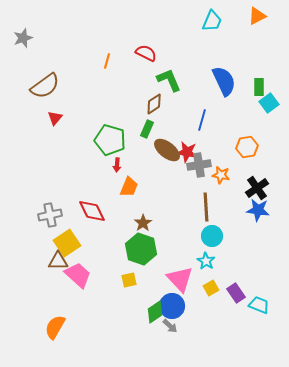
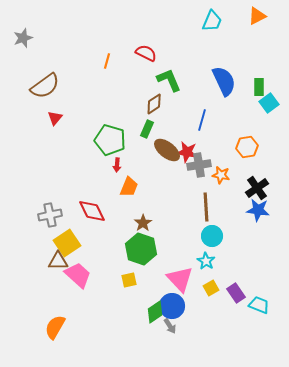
gray arrow at (170, 326): rotated 14 degrees clockwise
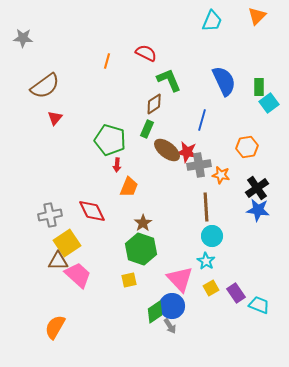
orange triangle at (257, 16): rotated 18 degrees counterclockwise
gray star at (23, 38): rotated 24 degrees clockwise
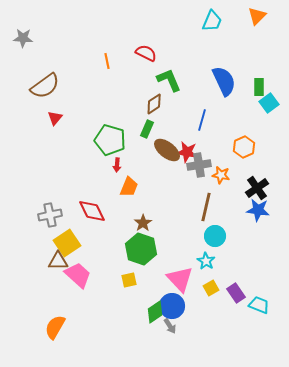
orange line at (107, 61): rotated 28 degrees counterclockwise
orange hexagon at (247, 147): moved 3 px left; rotated 15 degrees counterclockwise
brown line at (206, 207): rotated 16 degrees clockwise
cyan circle at (212, 236): moved 3 px right
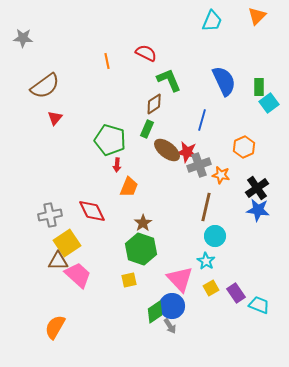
gray cross at (199, 165): rotated 10 degrees counterclockwise
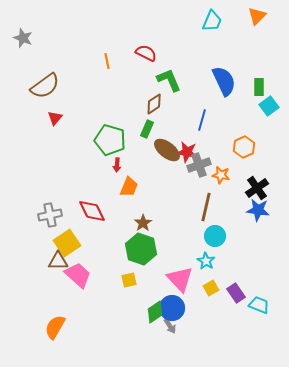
gray star at (23, 38): rotated 18 degrees clockwise
cyan square at (269, 103): moved 3 px down
blue circle at (172, 306): moved 2 px down
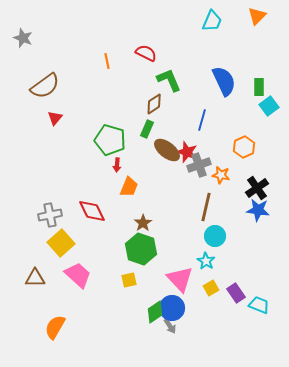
red star at (187, 152): rotated 10 degrees clockwise
yellow square at (67, 243): moved 6 px left; rotated 8 degrees counterclockwise
brown triangle at (58, 261): moved 23 px left, 17 px down
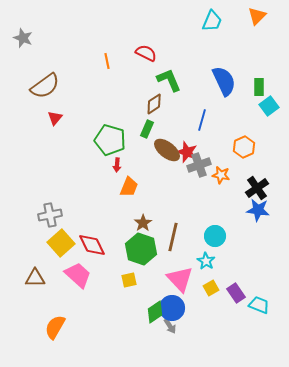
brown line at (206, 207): moved 33 px left, 30 px down
red diamond at (92, 211): moved 34 px down
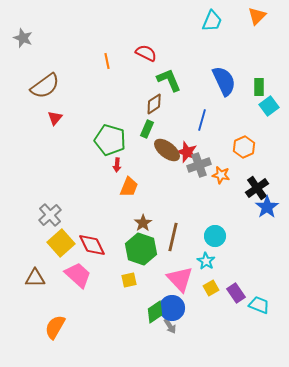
blue star at (258, 210): moved 9 px right, 3 px up; rotated 30 degrees clockwise
gray cross at (50, 215): rotated 30 degrees counterclockwise
